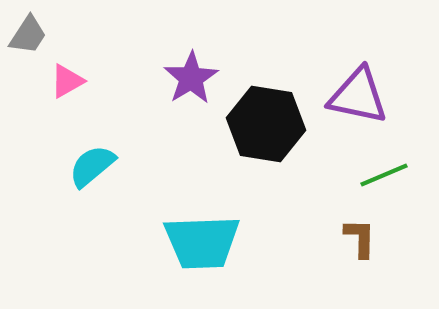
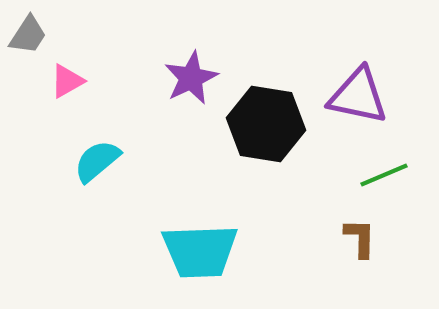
purple star: rotated 6 degrees clockwise
cyan semicircle: moved 5 px right, 5 px up
cyan trapezoid: moved 2 px left, 9 px down
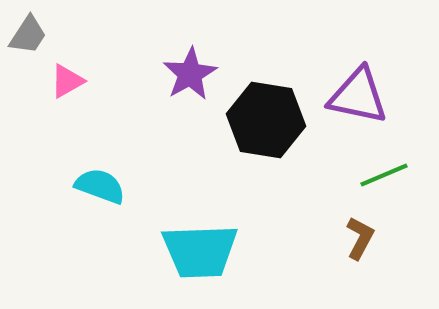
purple star: moved 1 px left, 4 px up; rotated 4 degrees counterclockwise
black hexagon: moved 4 px up
cyan semicircle: moved 3 px right, 25 px down; rotated 60 degrees clockwise
brown L-shape: rotated 27 degrees clockwise
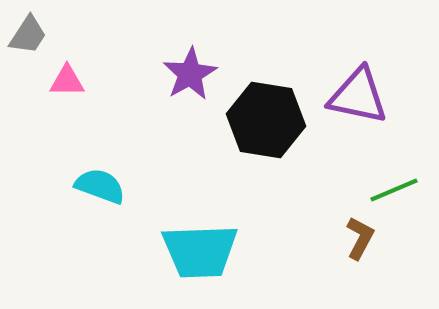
pink triangle: rotated 30 degrees clockwise
green line: moved 10 px right, 15 px down
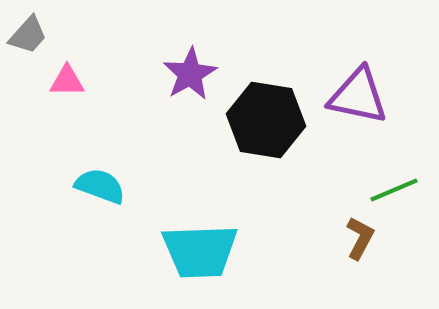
gray trapezoid: rotated 9 degrees clockwise
